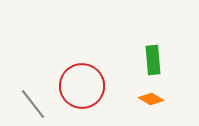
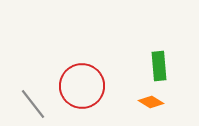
green rectangle: moved 6 px right, 6 px down
orange diamond: moved 3 px down
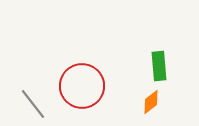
orange diamond: rotated 70 degrees counterclockwise
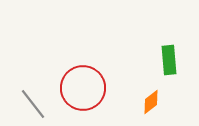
green rectangle: moved 10 px right, 6 px up
red circle: moved 1 px right, 2 px down
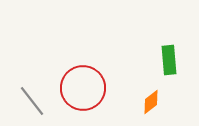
gray line: moved 1 px left, 3 px up
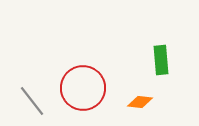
green rectangle: moved 8 px left
orange diamond: moved 11 px left; rotated 45 degrees clockwise
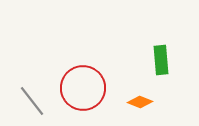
orange diamond: rotated 15 degrees clockwise
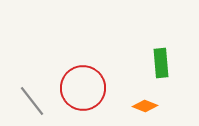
green rectangle: moved 3 px down
orange diamond: moved 5 px right, 4 px down
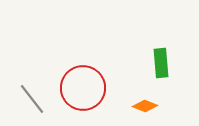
gray line: moved 2 px up
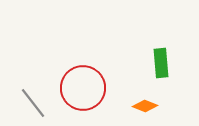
gray line: moved 1 px right, 4 px down
